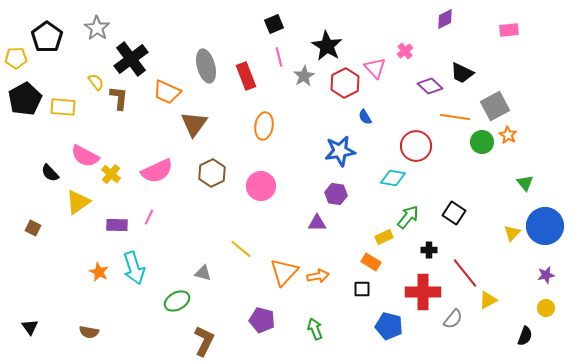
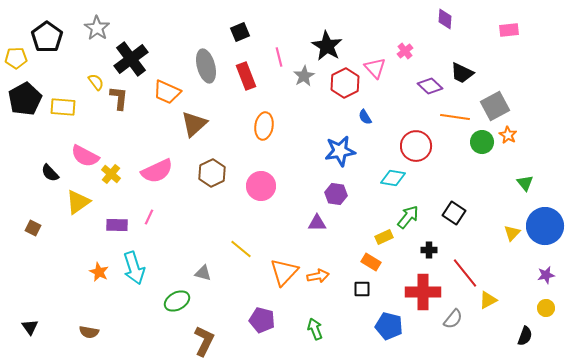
purple diamond at (445, 19): rotated 60 degrees counterclockwise
black square at (274, 24): moved 34 px left, 8 px down
brown triangle at (194, 124): rotated 12 degrees clockwise
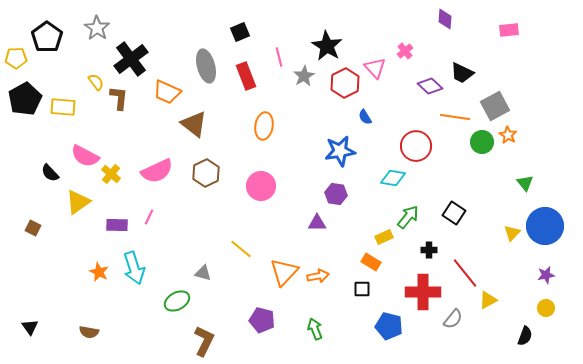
brown triangle at (194, 124): rotated 40 degrees counterclockwise
brown hexagon at (212, 173): moved 6 px left
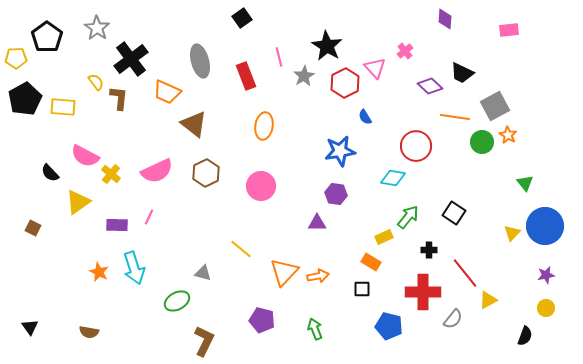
black square at (240, 32): moved 2 px right, 14 px up; rotated 12 degrees counterclockwise
gray ellipse at (206, 66): moved 6 px left, 5 px up
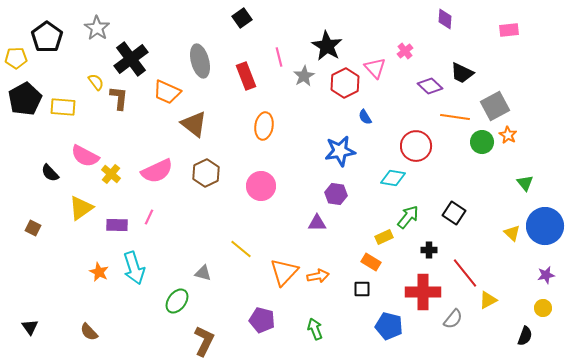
yellow triangle at (78, 202): moved 3 px right, 6 px down
yellow triangle at (512, 233): rotated 30 degrees counterclockwise
green ellipse at (177, 301): rotated 25 degrees counterclockwise
yellow circle at (546, 308): moved 3 px left
brown semicircle at (89, 332): rotated 36 degrees clockwise
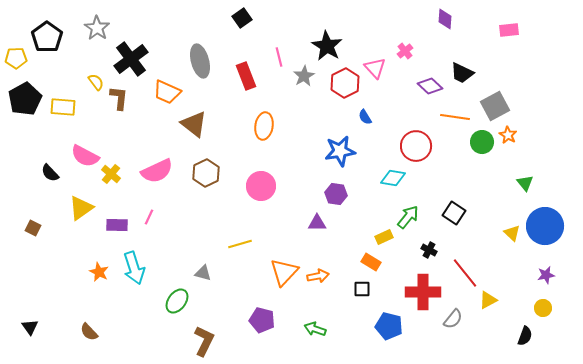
yellow line at (241, 249): moved 1 px left, 5 px up; rotated 55 degrees counterclockwise
black cross at (429, 250): rotated 28 degrees clockwise
green arrow at (315, 329): rotated 50 degrees counterclockwise
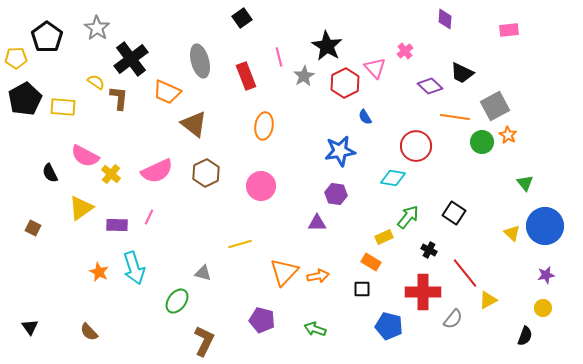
yellow semicircle at (96, 82): rotated 18 degrees counterclockwise
black semicircle at (50, 173): rotated 18 degrees clockwise
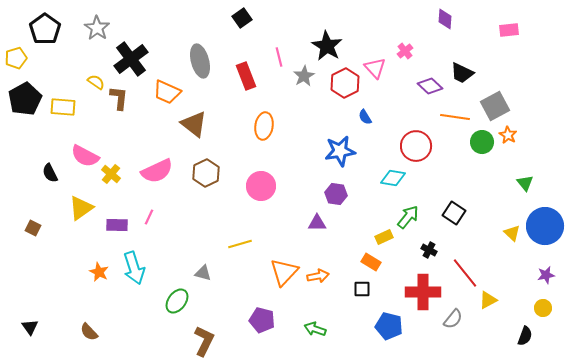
black pentagon at (47, 37): moved 2 px left, 8 px up
yellow pentagon at (16, 58): rotated 15 degrees counterclockwise
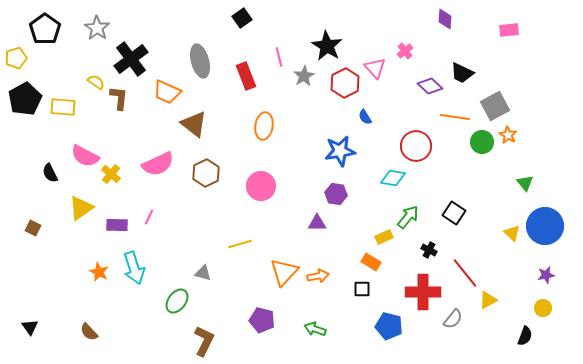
pink semicircle at (157, 171): moved 1 px right, 7 px up
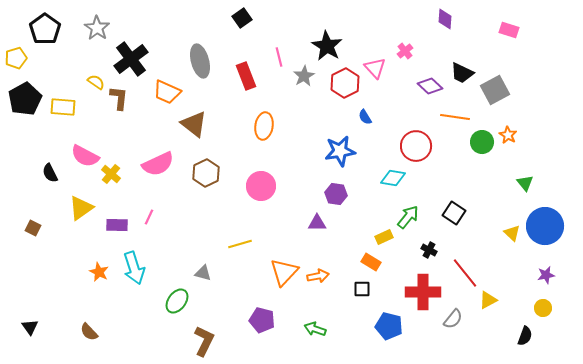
pink rectangle at (509, 30): rotated 24 degrees clockwise
gray square at (495, 106): moved 16 px up
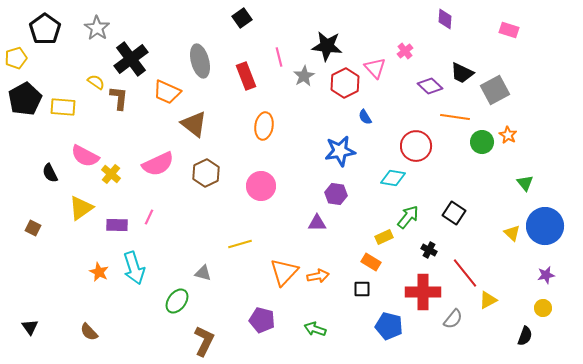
black star at (327, 46): rotated 24 degrees counterclockwise
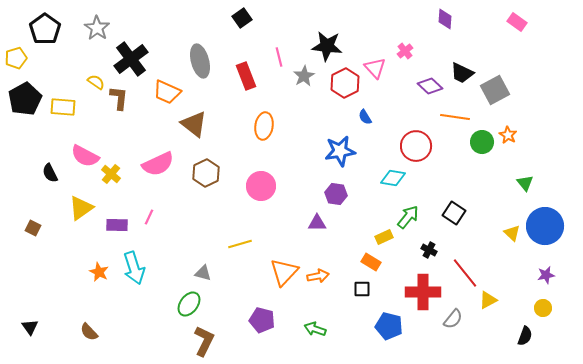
pink rectangle at (509, 30): moved 8 px right, 8 px up; rotated 18 degrees clockwise
green ellipse at (177, 301): moved 12 px right, 3 px down
